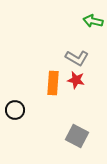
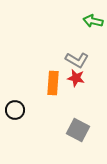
gray L-shape: moved 2 px down
red star: moved 2 px up
gray square: moved 1 px right, 6 px up
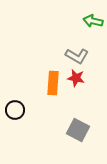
gray L-shape: moved 4 px up
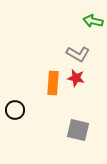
gray L-shape: moved 1 px right, 2 px up
gray square: rotated 15 degrees counterclockwise
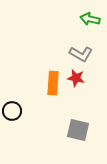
green arrow: moved 3 px left, 2 px up
gray L-shape: moved 3 px right
black circle: moved 3 px left, 1 px down
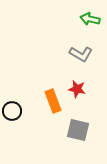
red star: moved 1 px right, 11 px down
orange rectangle: moved 18 px down; rotated 25 degrees counterclockwise
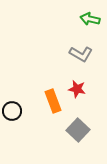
gray square: rotated 30 degrees clockwise
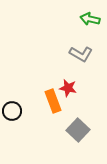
red star: moved 9 px left, 1 px up
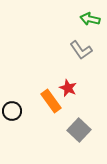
gray L-shape: moved 4 px up; rotated 25 degrees clockwise
red star: rotated 12 degrees clockwise
orange rectangle: moved 2 px left; rotated 15 degrees counterclockwise
gray square: moved 1 px right
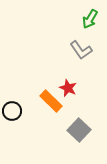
green arrow: rotated 72 degrees counterclockwise
orange rectangle: rotated 10 degrees counterclockwise
